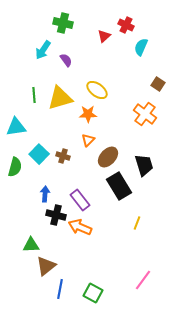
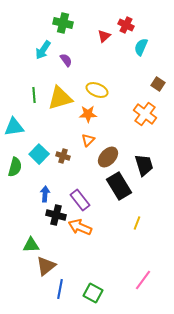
yellow ellipse: rotated 15 degrees counterclockwise
cyan triangle: moved 2 px left
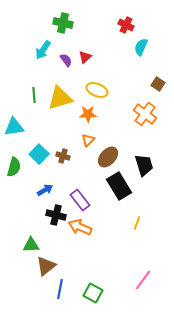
red triangle: moved 19 px left, 21 px down
green semicircle: moved 1 px left
blue arrow: moved 4 px up; rotated 56 degrees clockwise
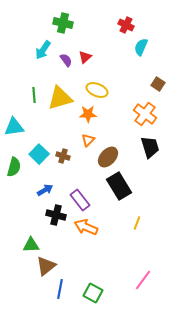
black trapezoid: moved 6 px right, 18 px up
orange arrow: moved 6 px right
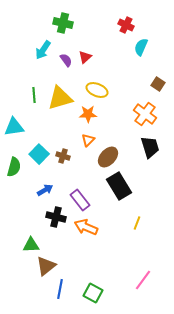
black cross: moved 2 px down
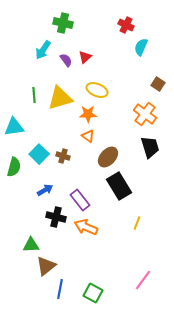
orange triangle: moved 4 px up; rotated 40 degrees counterclockwise
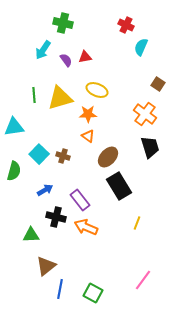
red triangle: rotated 32 degrees clockwise
green semicircle: moved 4 px down
green triangle: moved 10 px up
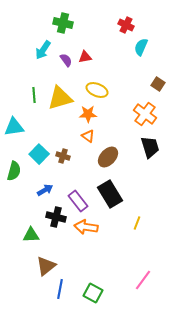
black rectangle: moved 9 px left, 8 px down
purple rectangle: moved 2 px left, 1 px down
orange arrow: rotated 15 degrees counterclockwise
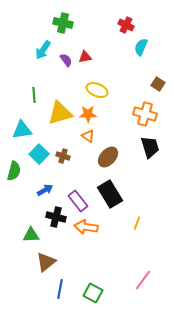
yellow triangle: moved 15 px down
orange cross: rotated 20 degrees counterclockwise
cyan triangle: moved 8 px right, 3 px down
brown triangle: moved 4 px up
